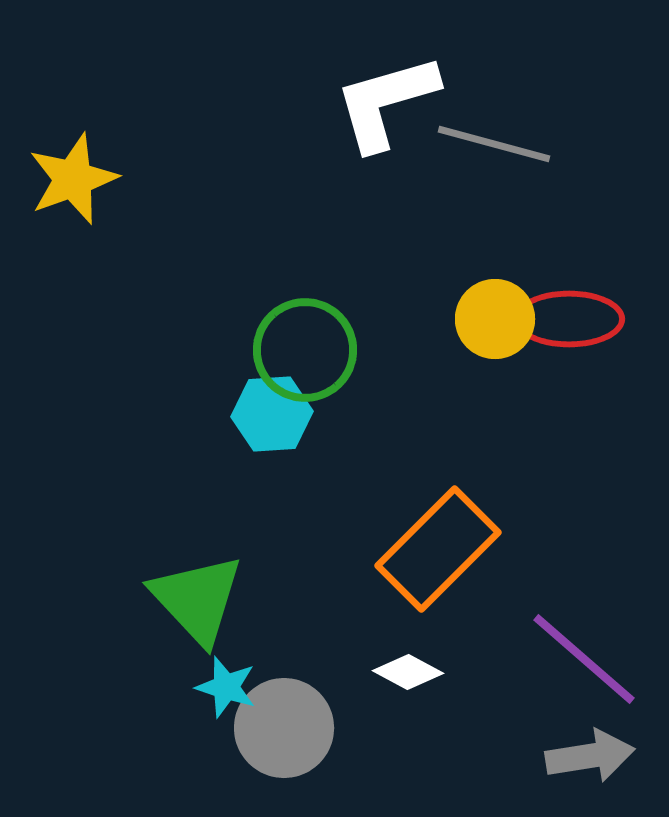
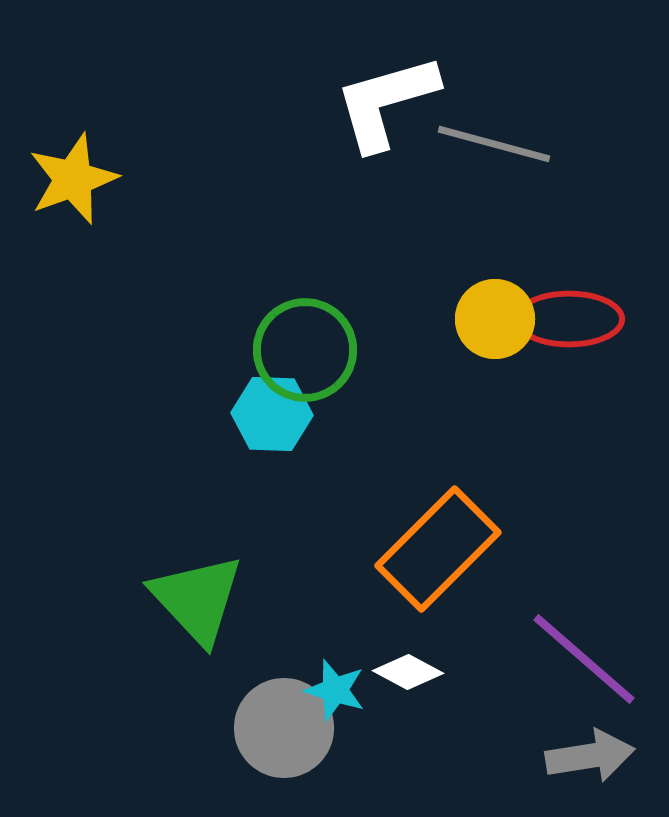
cyan hexagon: rotated 6 degrees clockwise
cyan star: moved 109 px right, 3 px down
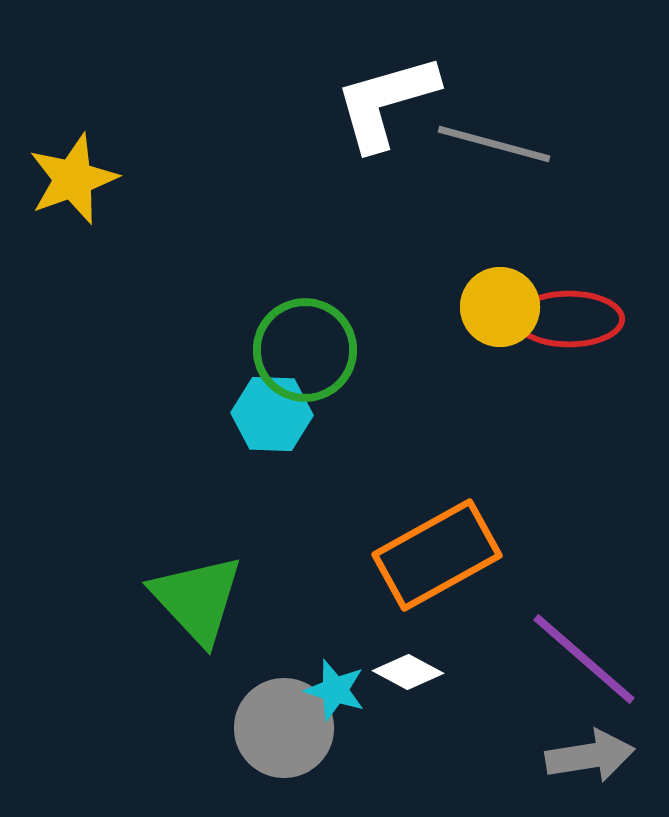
yellow circle: moved 5 px right, 12 px up
orange rectangle: moved 1 px left, 6 px down; rotated 16 degrees clockwise
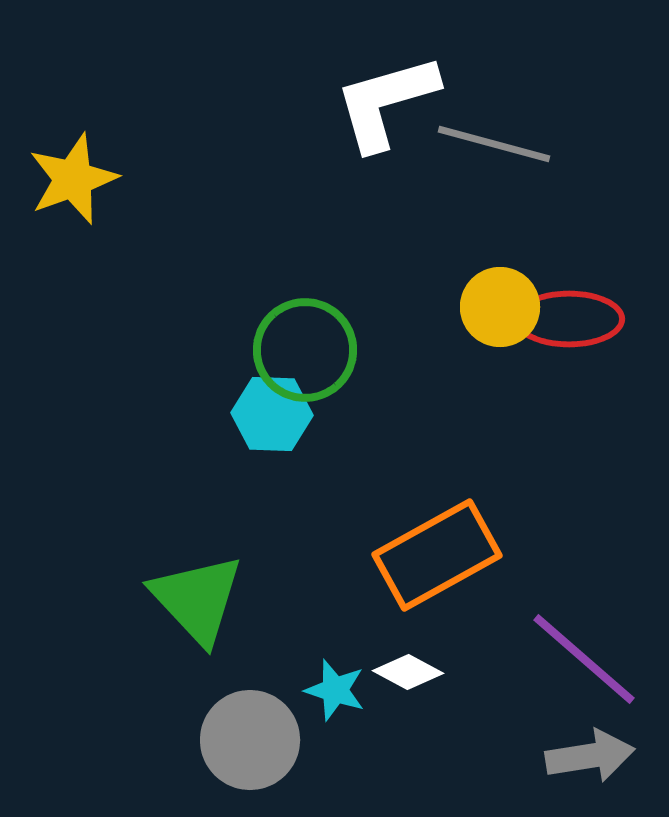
gray circle: moved 34 px left, 12 px down
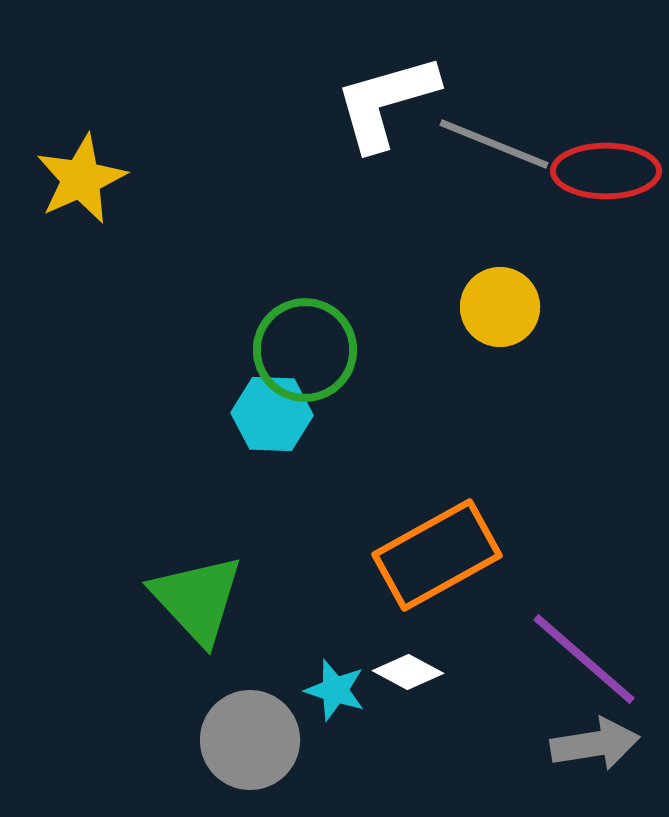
gray line: rotated 7 degrees clockwise
yellow star: moved 8 px right; rotated 4 degrees counterclockwise
red ellipse: moved 37 px right, 148 px up
gray arrow: moved 5 px right, 12 px up
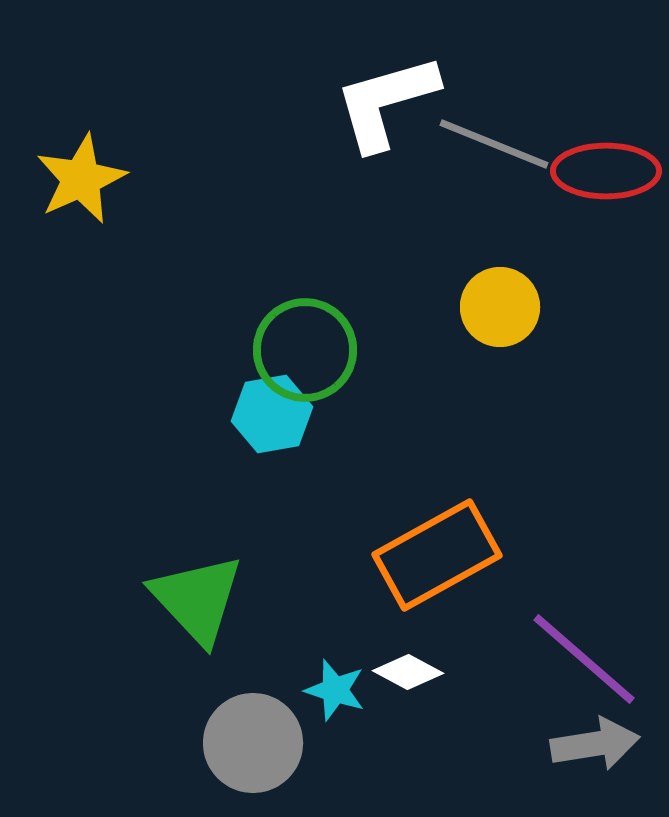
cyan hexagon: rotated 12 degrees counterclockwise
gray circle: moved 3 px right, 3 px down
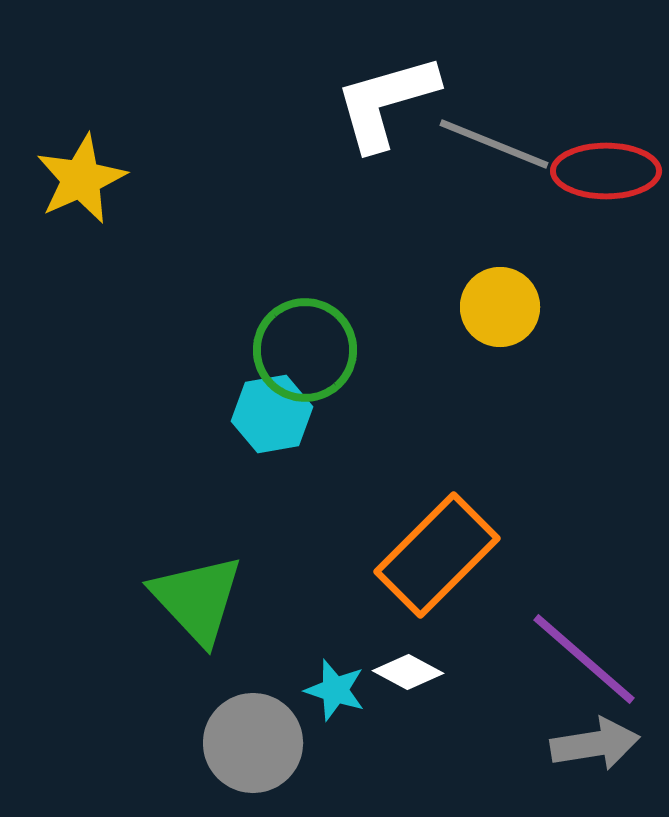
orange rectangle: rotated 16 degrees counterclockwise
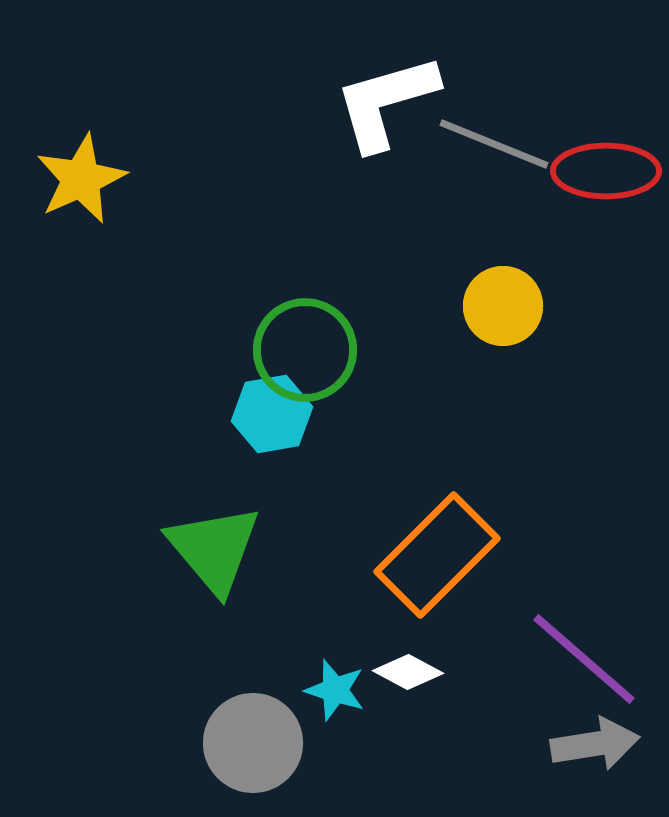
yellow circle: moved 3 px right, 1 px up
green triangle: moved 17 px right, 50 px up; rotated 3 degrees clockwise
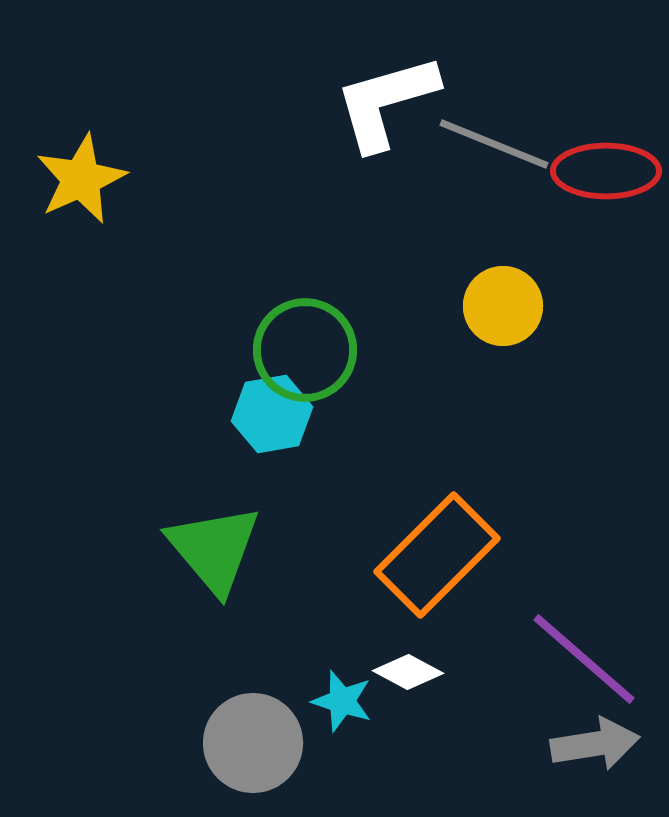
cyan star: moved 7 px right, 11 px down
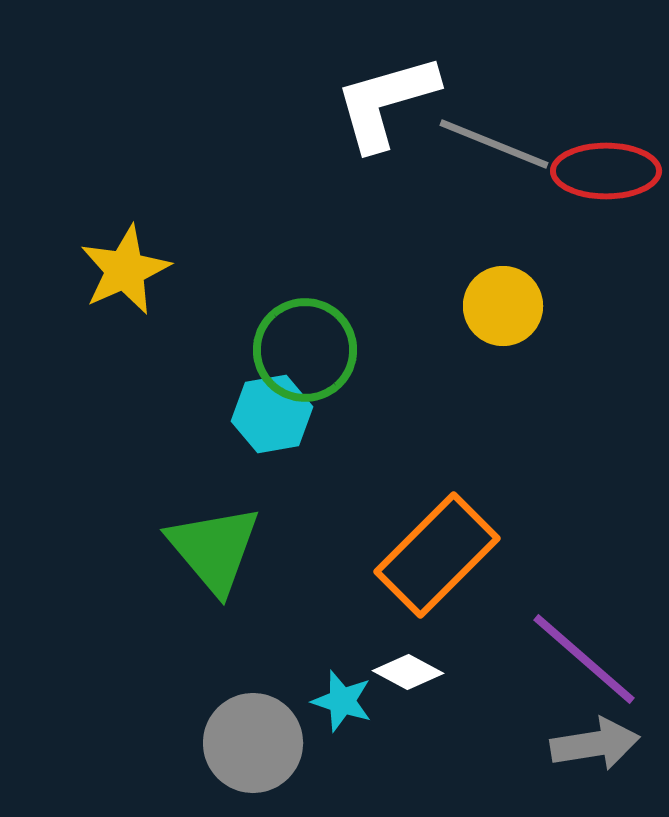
yellow star: moved 44 px right, 91 px down
